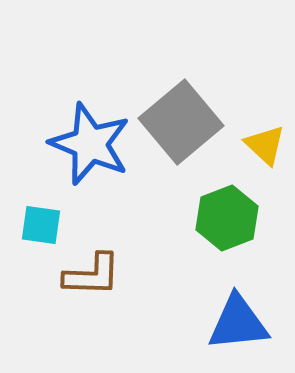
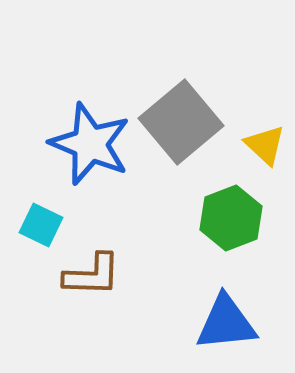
green hexagon: moved 4 px right
cyan square: rotated 18 degrees clockwise
blue triangle: moved 12 px left
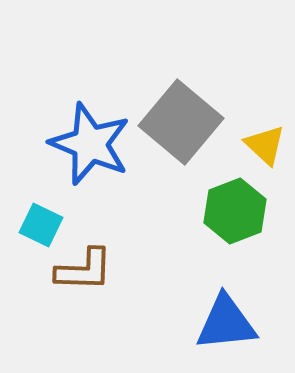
gray square: rotated 10 degrees counterclockwise
green hexagon: moved 4 px right, 7 px up
brown L-shape: moved 8 px left, 5 px up
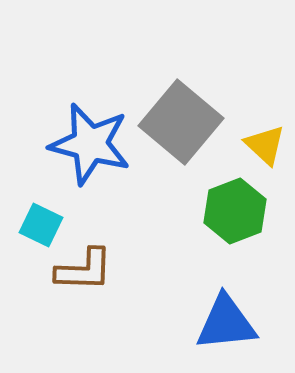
blue star: rotated 8 degrees counterclockwise
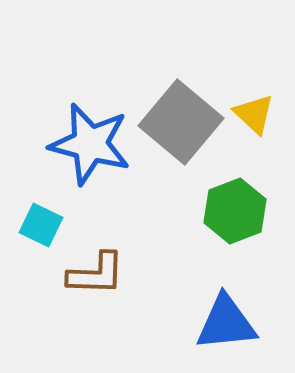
yellow triangle: moved 11 px left, 31 px up
brown L-shape: moved 12 px right, 4 px down
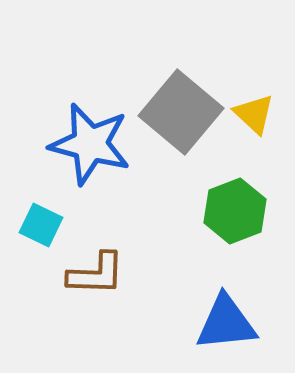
gray square: moved 10 px up
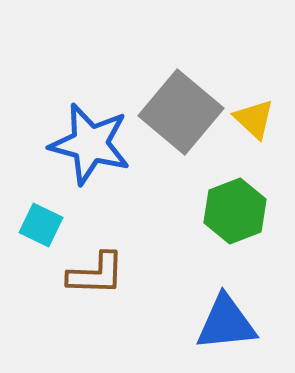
yellow triangle: moved 5 px down
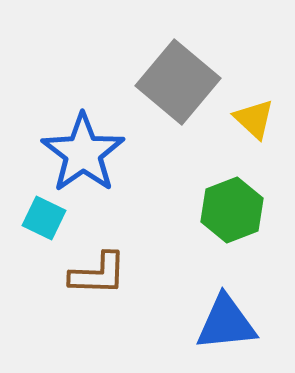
gray square: moved 3 px left, 30 px up
blue star: moved 7 px left, 9 px down; rotated 22 degrees clockwise
green hexagon: moved 3 px left, 1 px up
cyan square: moved 3 px right, 7 px up
brown L-shape: moved 2 px right
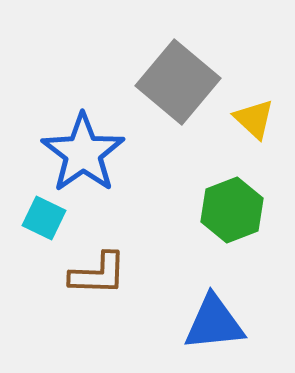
blue triangle: moved 12 px left
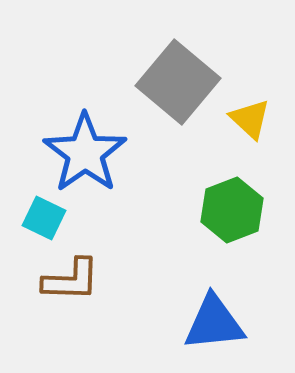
yellow triangle: moved 4 px left
blue star: moved 2 px right
brown L-shape: moved 27 px left, 6 px down
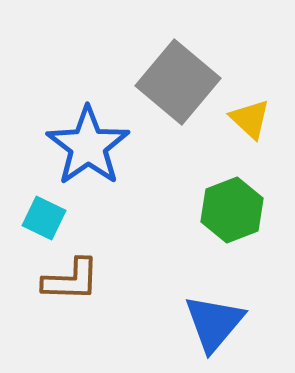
blue star: moved 3 px right, 7 px up
blue triangle: rotated 44 degrees counterclockwise
